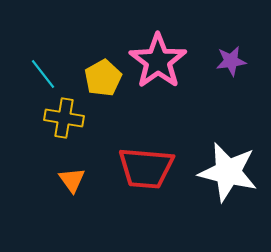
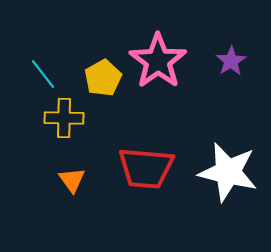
purple star: rotated 24 degrees counterclockwise
yellow cross: rotated 9 degrees counterclockwise
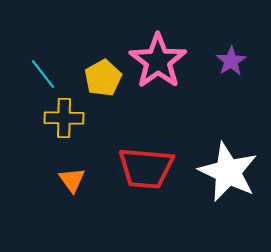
white star: rotated 12 degrees clockwise
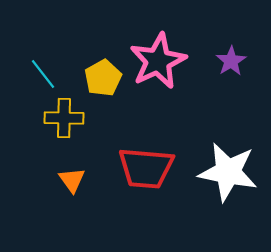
pink star: rotated 10 degrees clockwise
white star: rotated 14 degrees counterclockwise
